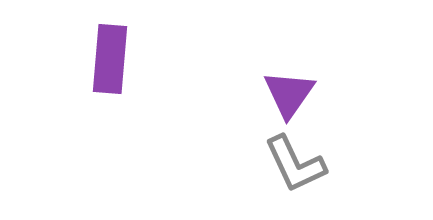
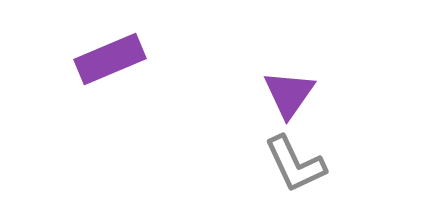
purple rectangle: rotated 62 degrees clockwise
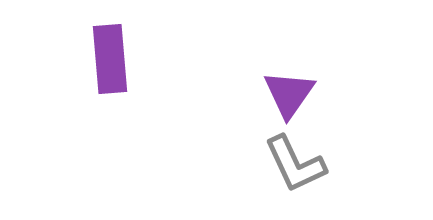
purple rectangle: rotated 72 degrees counterclockwise
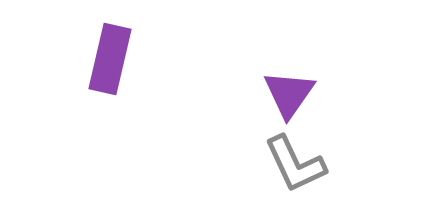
purple rectangle: rotated 18 degrees clockwise
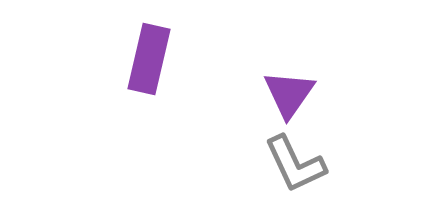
purple rectangle: moved 39 px right
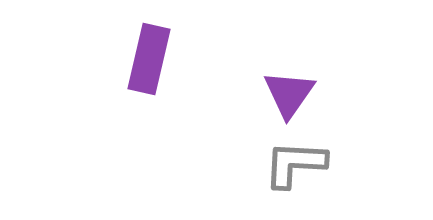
gray L-shape: rotated 118 degrees clockwise
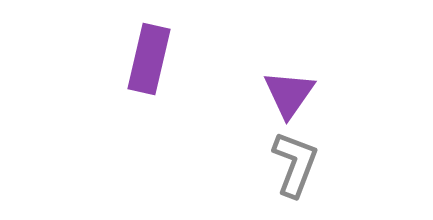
gray L-shape: rotated 108 degrees clockwise
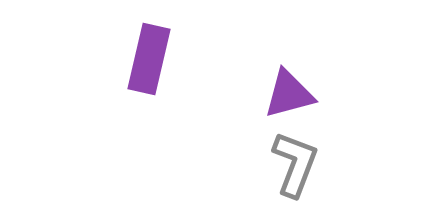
purple triangle: rotated 40 degrees clockwise
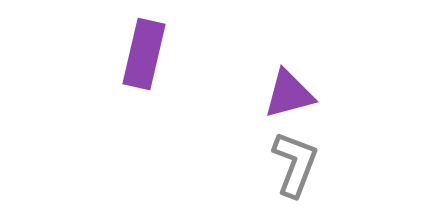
purple rectangle: moved 5 px left, 5 px up
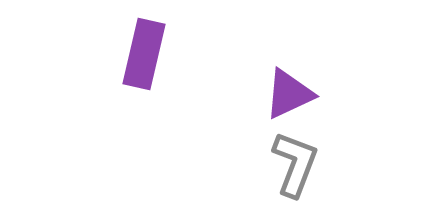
purple triangle: rotated 10 degrees counterclockwise
